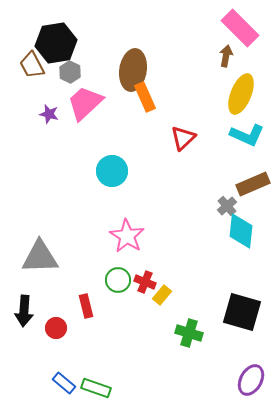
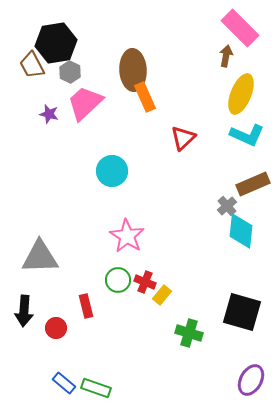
brown ellipse: rotated 12 degrees counterclockwise
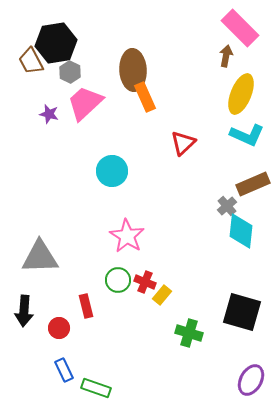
brown trapezoid: moved 1 px left, 4 px up
red triangle: moved 5 px down
red circle: moved 3 px right
blue rectangle: moved 13 px up; rotated 25 degrees clockwise
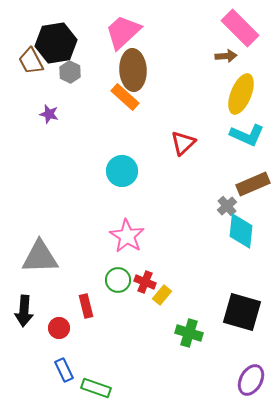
brown arrow: rotated 75 degrees clockwise
orange rectangle: moved 20 px left; rotated 24 degrees counterclockwise
pink trapezoid: moved 38 px right, 71 px up
cyan circle: moved 10 px right
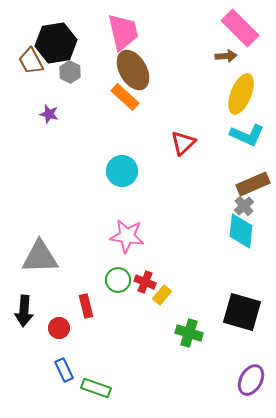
pink trapezoid: rotated 120 degrees clockwise
brown ellipse: rotated 27 degrees counterclockwise
gray cross: moved 17 px right
pink star: rotated 24 degrees counterclockwise
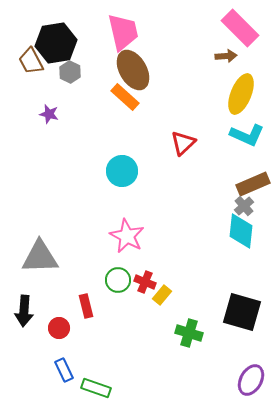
pink star: rotated 20 degrees clockwise
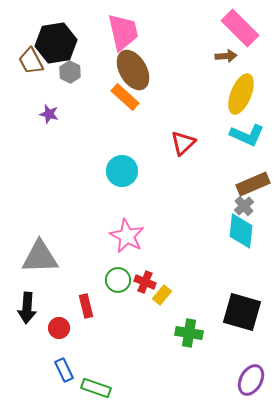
black arrow: moved 3 px right, 3 px up
green cross: rotated 8 degrees counterclockwise
